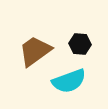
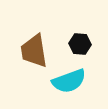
brown trapezoid: moved 1 px left; rotated 63 degrees counterclockwise
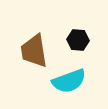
black hexagon: moved 2 px left, 4 px up
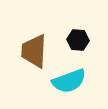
brown trapezoid: rotated 12 degrees clockwise
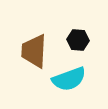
cyan semicircle: moved 2 px up
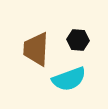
brown trapezoid: moved 2 px right, 2 px up
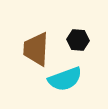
cyan semicircle: moved 4 px left
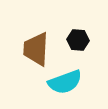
cyan semicircle: moved 3 px down
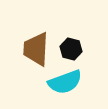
black hexagon: moved 7 px left, 9 px down; rotated 10 degrees clockwise
